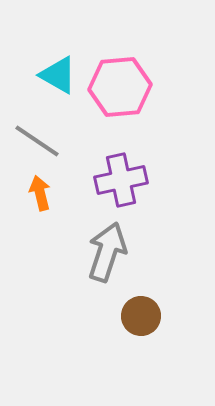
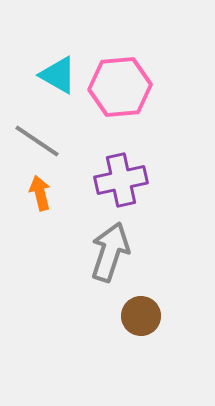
gray arrow: moved 3 px right
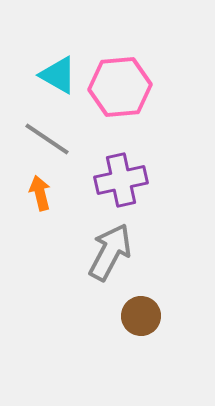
gray line: moved 10 px right, 2 px up
gray arrow: rotated 10 degrees clockwise
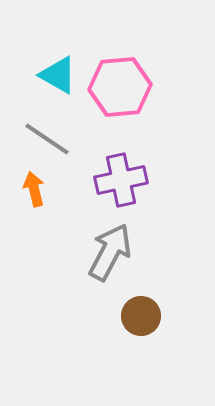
orange arrow: moved 6 px left, 4 px up
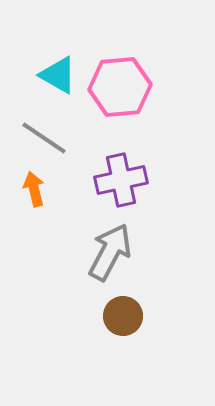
gray line: moved 3 px left, 1 px up
brown circle: moved 18 px left
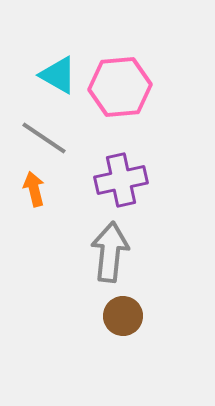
gray arrow: rotated 22 degrees counterclockwise
